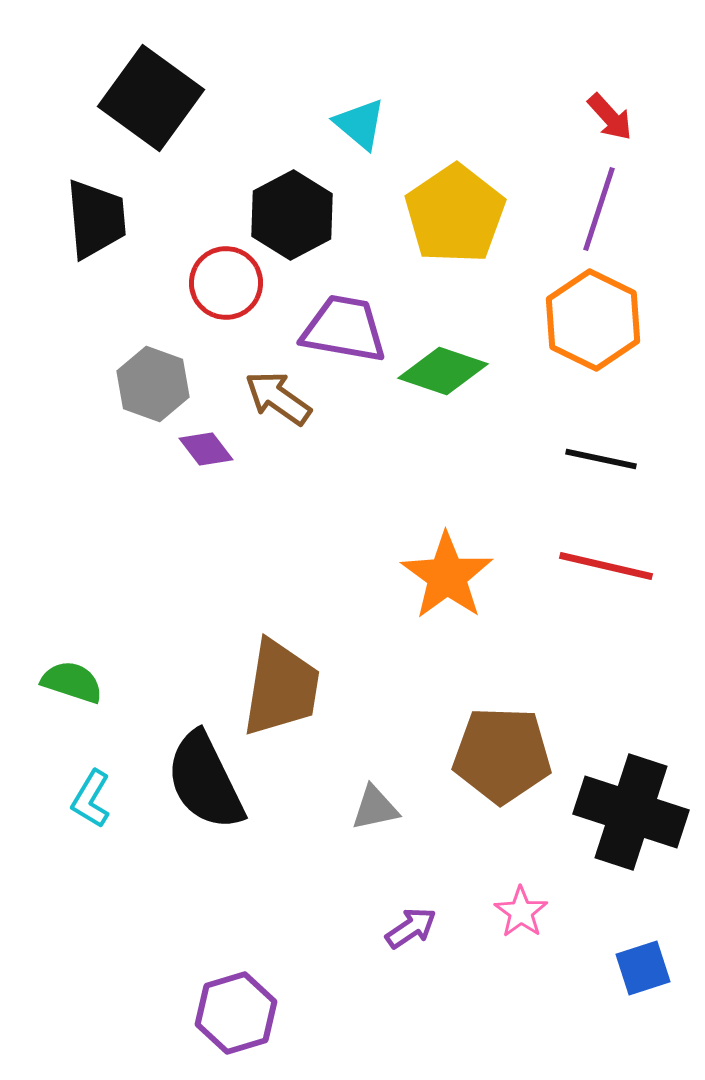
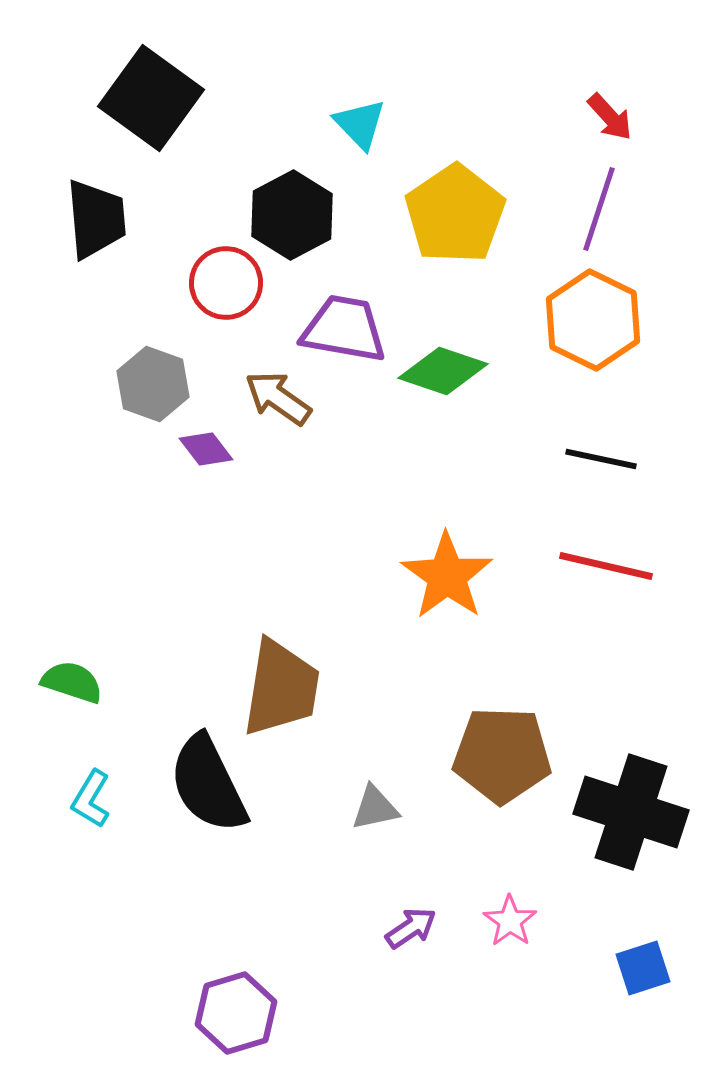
cyan triangle: rotated 6 degrees clockwise
black semicircle: moved 3 px right, 3 px down
pink star: moved 11 px left, 9 px down
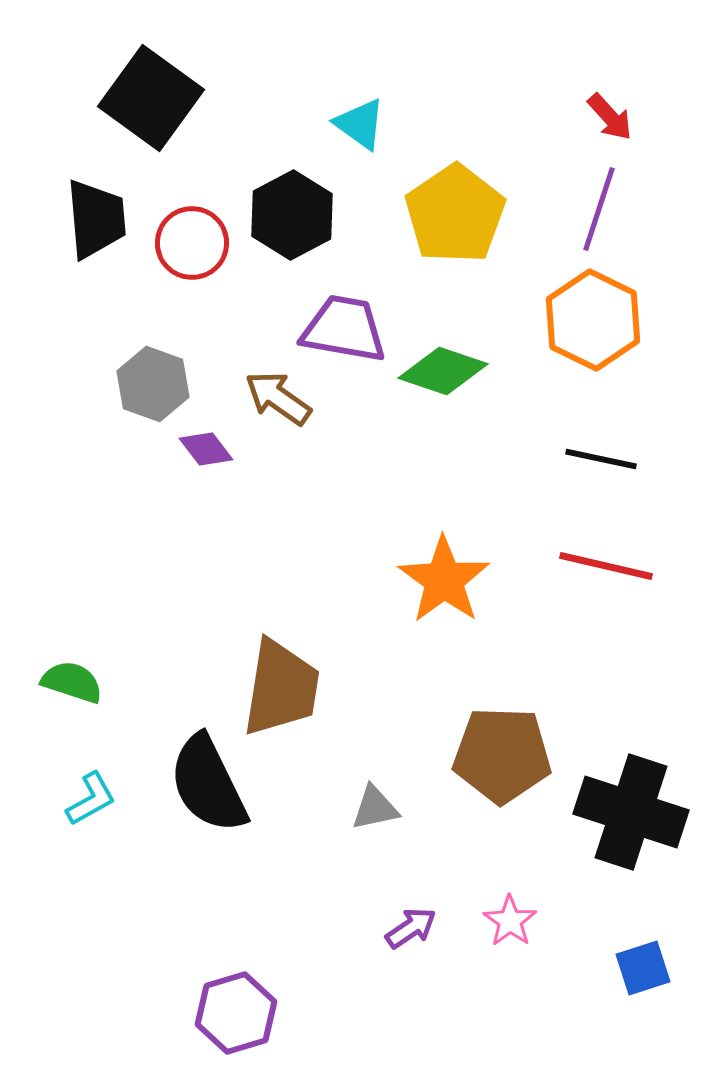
cyan triangle: rotated 10 degrees counterclockwise
red circle: moved 34 px left, 40 px up
orange star: moved 3 px left, 4 px down
cyan L-shape: rotated 150 degrees counterclockwise
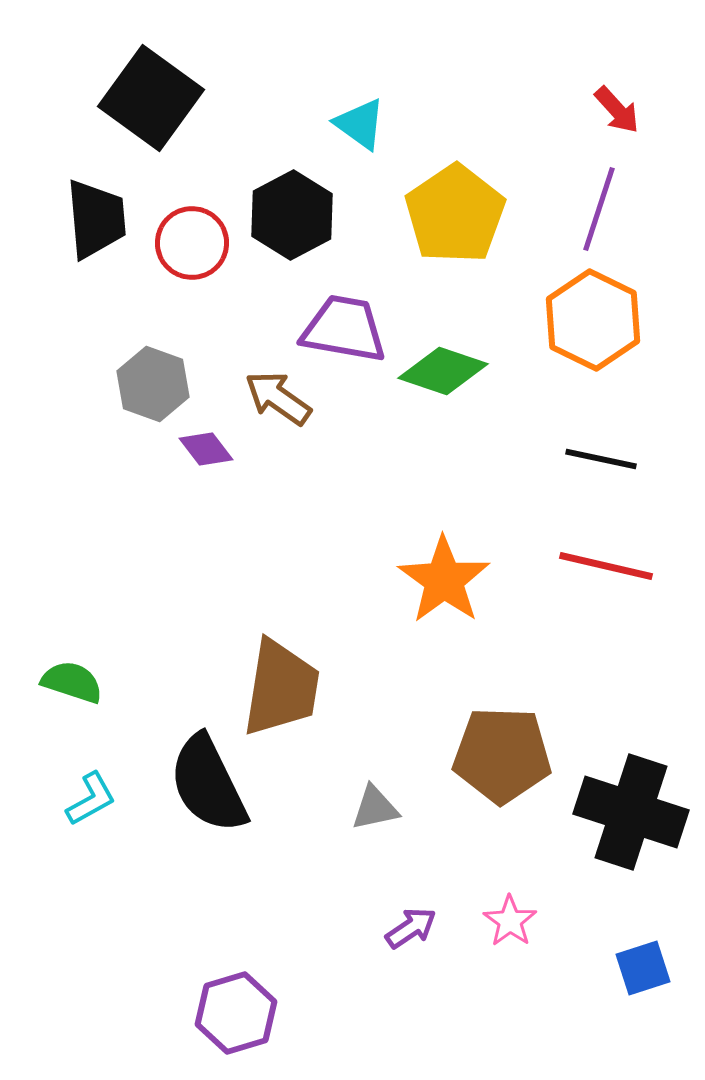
red arrow: moved 7 px right, 7 px up
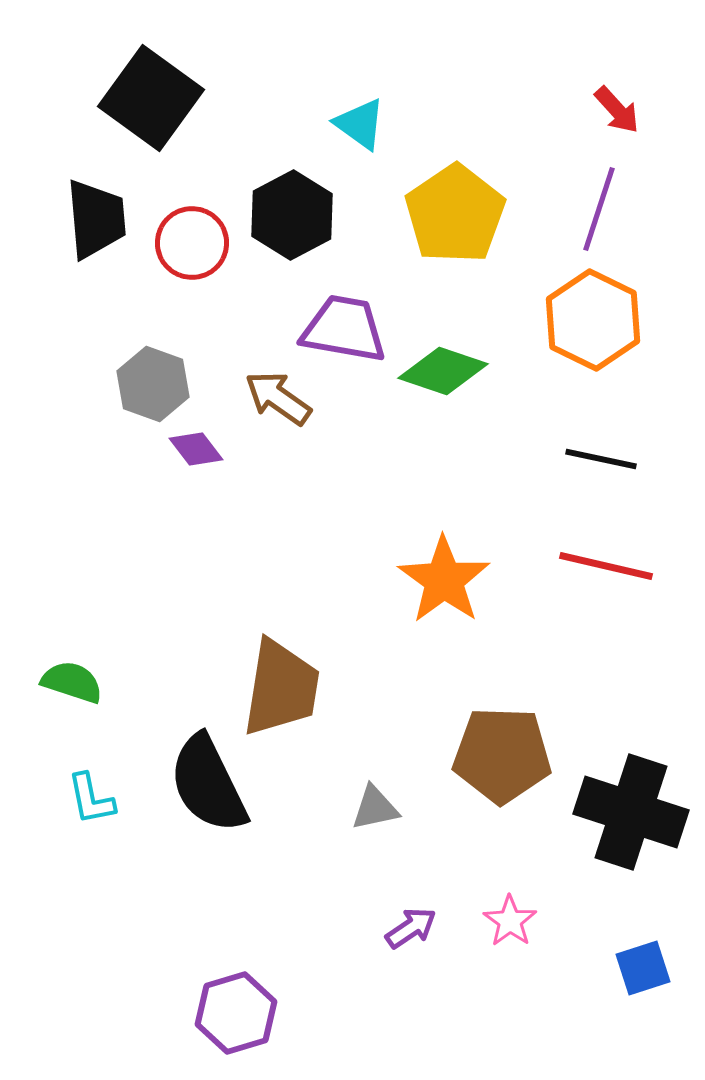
purple diamond: moved 10 px left
cyan L-shape: rotated 108 degrees clockwise
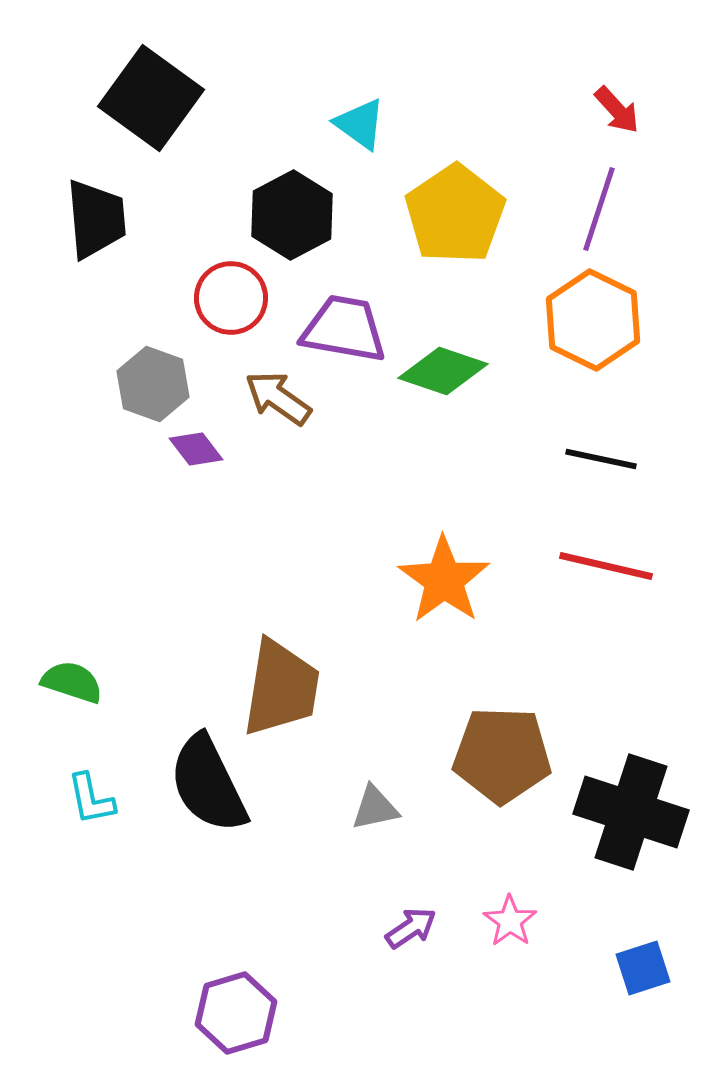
red circle: moved 39 px right, 55 px down
